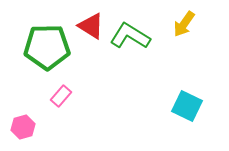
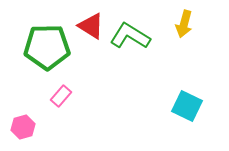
yellow arrow: rotated 20 degrees counterclockwise
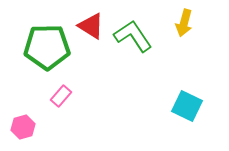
yellow arrow: moved 1 px up
green L-shape: moved 3 px right; rotated 24 degrees clockwise
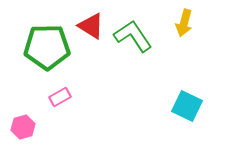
pink rectangle: moved 1 px left, 1 px down; rotated 20 degrees clockwise
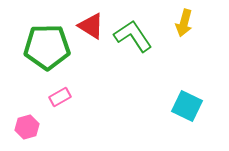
pink hexagon: moved 4 px right
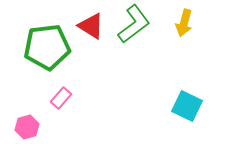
green L-shape: moved 1 px right, 12 px up; rotated 87 degrees clockwise
green pentagon: rotated 6 degrees counterclockwise
pink rectangle: moved 1 px right, 1 px down; rotated 20 degrees counterclockwise
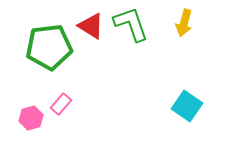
green L-shape: moved 3 px left; rotated 72 degrees counterclockwise
green pentagon: moved 2 px right
pink rectangle: moved 6 px down
cyan square: rotated 8 degrees clockwise
pink hexagon: moved 4 px right, 9 px up
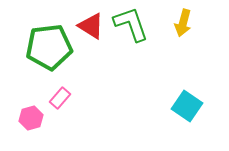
yellow arrow: moved 1 px left
pink rectangle: moved 1 px left, 6 px up
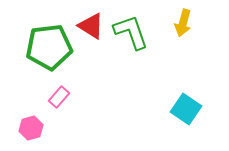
green L-shape: moved 8 px down
pink rectangle: moved 1 px left, 1 px up
cyan square: moved 1 px left, 3 px down
pink hexagon: moved 10 px down
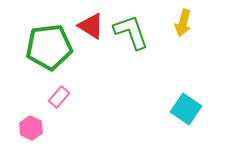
pink hexagon: rotated 20 degrees counterclockwise
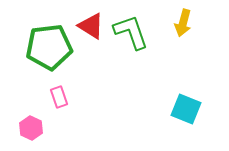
pink rectangle: rotated 60 degrees counterclockwise
cyan square: rotated 12 degrees counterclockwise
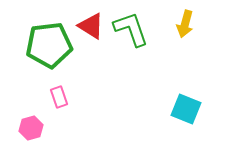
yellow arrow: moved 2 px right, 1 px down
green L-shape: moved 3 px up
green pentagon: moved 2 px up
pink hexagon: rotated 20 degrees clockwise
